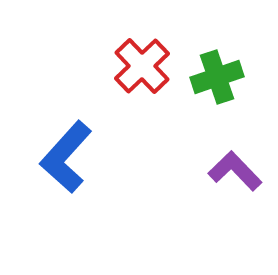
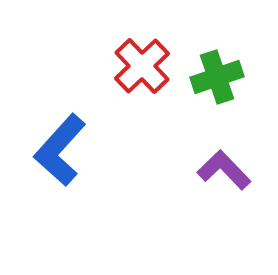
blue L-shape: moved 6 px left, 7 px up
purple L-shape: moved 11 px left, 1 px up
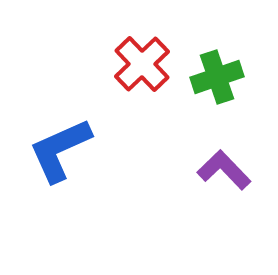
red cross: moved 2 px up
blue L-shape: rotated 24 degrees clockwise
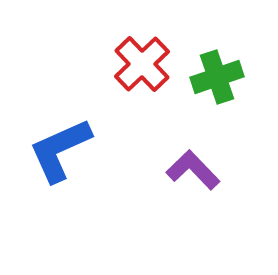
purple L-shape: moved 31 px left
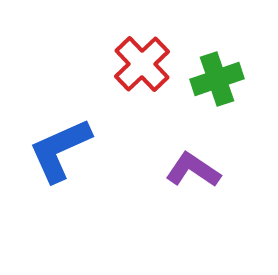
green cross: moved 2 px down
purple L-shape: rotated 12 degrees counterclockwise
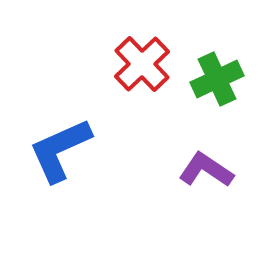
green cross: rotated 6 degrees counterclockwise
purple L-shape: moved 13 px right
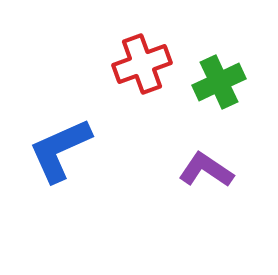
red cross: rotated 24 degrees clockwise
green cross: moved 2 px right, 3 px down
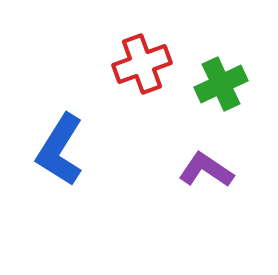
green cross: moved 2 px right, 2 px down
blue L-shape: rotated 34 degrees counterclockwise
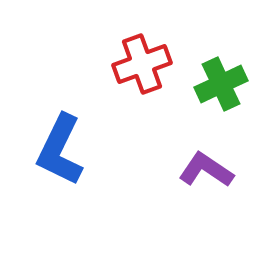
blue L-shape: rotated 6 degrees counterclockwise
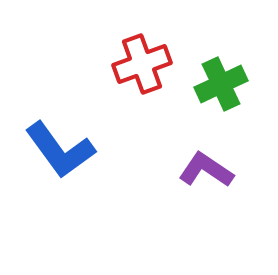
blue L-shape: rotated 62 degrees counterclockwise
